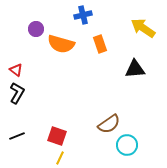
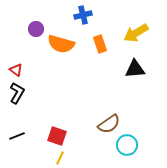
yellow arrow: moved 7 px left, 5 px down; rotated 65 degrees counterclockwise
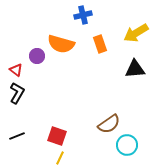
purple circle: moved 1 px right, 27 px down
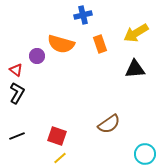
cyan circle: moved 18 px right, 9 px down
yellow line: rotated 24 degrees clockwise
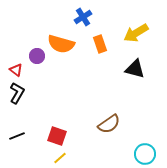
blue cross: moved 2 px down; rotated 18 degrees counterclockwise
black triangle: rotated 20 degrees clockwise
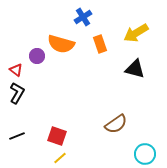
brown semicircle: moved 7 px right
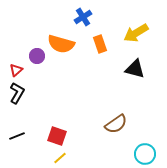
red triangle: rotated 40 degrees clockwise
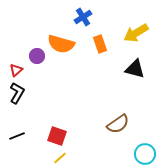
brown semicircle: moved 2 px right
